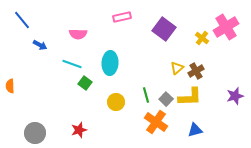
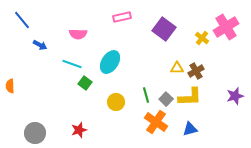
cyan ellipse: moved 1 px up; rotated 30 degrees clockwise
yellow triangle: rotated 40 degrees clockwise
blue triangle: moved 5 px left, 1 px up
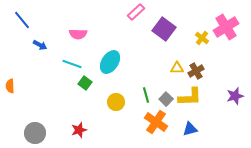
pink rectangle: moved 14 px right, 5 px up; rotated 30 degrees counterclockwise
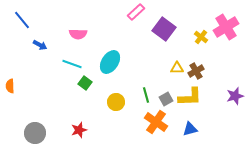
yellow cross: moved 1 px left, 1 px up
gray square: rotated 16 degrees clockwise
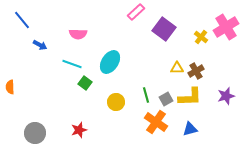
orange semicircle: moved 1 px down
purple star: moved 9 px left
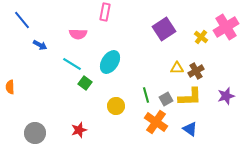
pink rectangle: moved 31 px left; rotated 36 degrees counterclockwise
purple square: rotated 20 degrees clockwise
cyan line: rotated 12 degrees clockwise
yellow circle: moved 4 px down
blue triangle: rotated 49 degrees clockwise
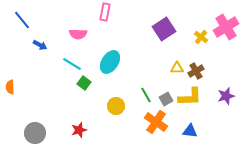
green square: moved 1 px left
green line: rotated 14 degrees counterclockwise
blue triangle: moved 2 px down; rotated 28 degrees counterclockwise
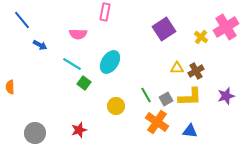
orange cross: moved 1 px right
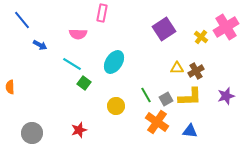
pink rectangle: moved 3 px left, 1 px down
cyan ellipse: moved 4 px right
gray circle: moved 3 px left
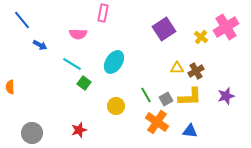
pink rectangle: moved 1 px right
